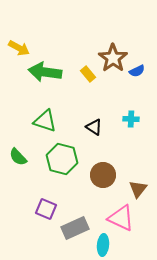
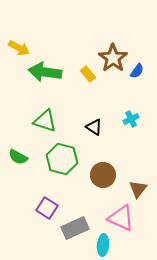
blue semicircle: rotated 28 degrees counterclockwise
cyan cross: rotated 28 degrees counterclockwise
green semicircle: rotated 18 degrees counterclockwise
purple square: moved 1 px right, 1 px up; rotated 10 degrees clockwise
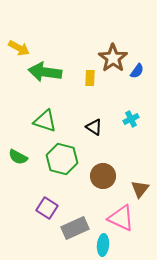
yellow rectangle: moved 2 px right, 4 px down; rotated 42 degrees clockwise
brown circle: moved 1 px down
brown triangle: moved 2 px right
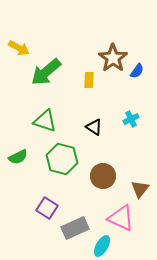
green arrow: moved 1 px right; rotated 48 degrees counterclockwise
yellow rectangle: moved 1 px left, 2 px down
green semicircle: rotated 54 degrees counterclockwise
cyan ellipse: moved 1 px left, 1 px down; rotated 25 degrees clockwise
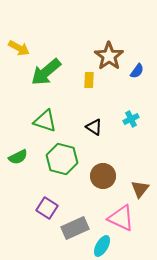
brown star: moved 4 px left, 2 px up
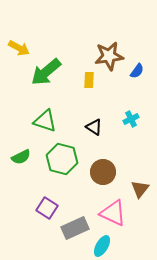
brown star: rotated 28 degrees clockwise
green semicircle: moved 3 px right
brown circle: moved 4 px up
pink triangle: moved 8 px left, 5 px up
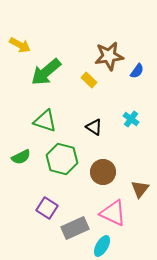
yellow arrow: moved 1 px right, 3 px up
yellow rectangle: rotated 49 degrees counterclockwise
cyan cross: rotated 28 degrees counterclockwise
